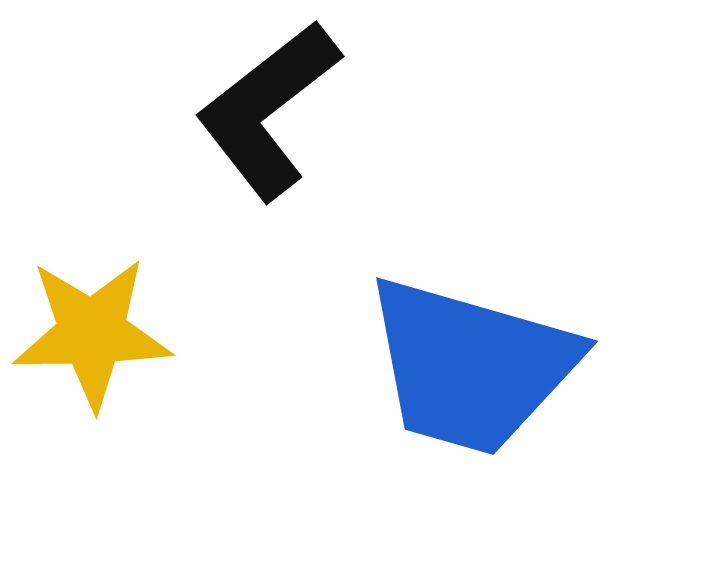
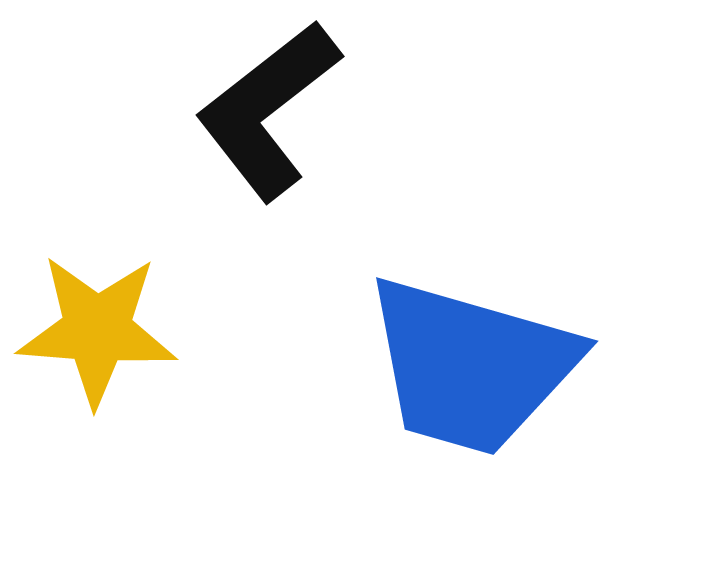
yellow star: moved 5 px right, 3 px up; rotated 5 degrees clockwise
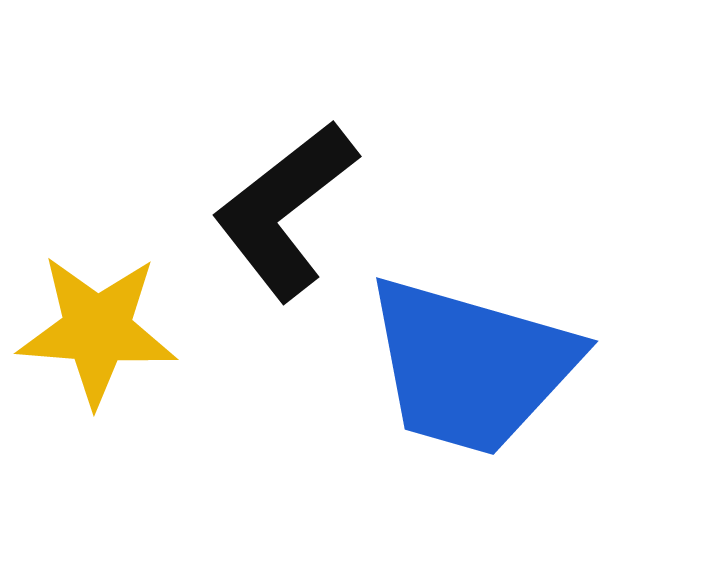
black L-shape: moved 17 px right, 100 px down
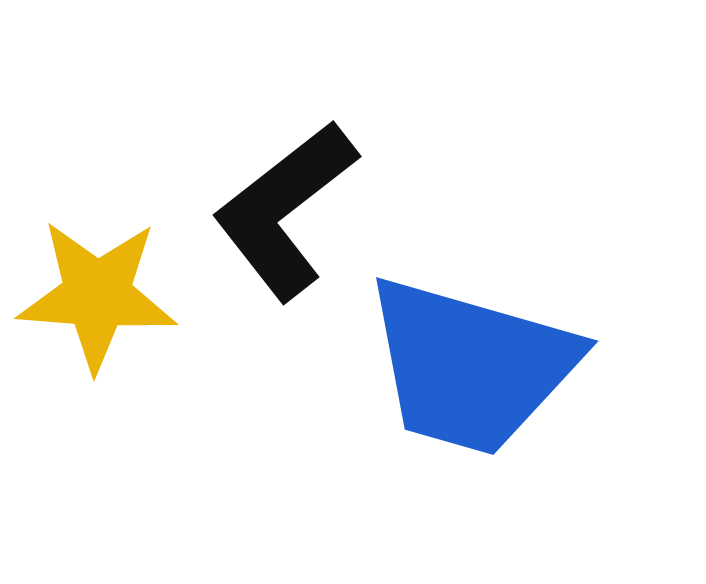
yellow star: moved 35 px up
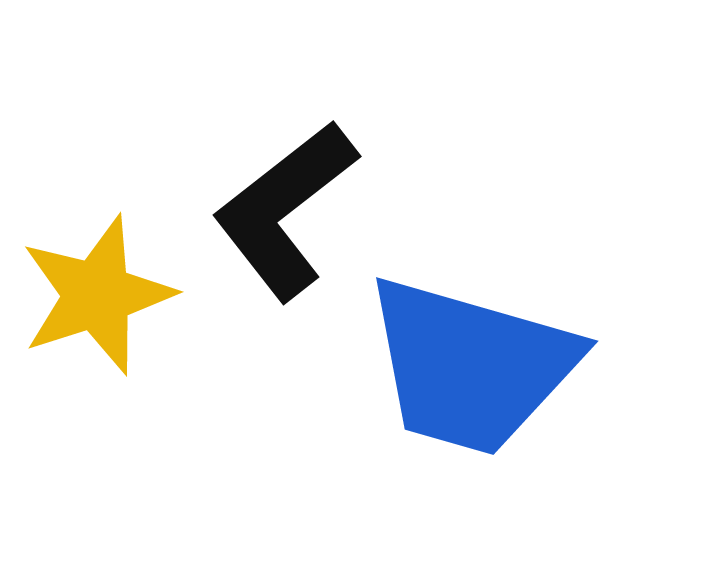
yellow star: rotated 22 degrees counterclockwise
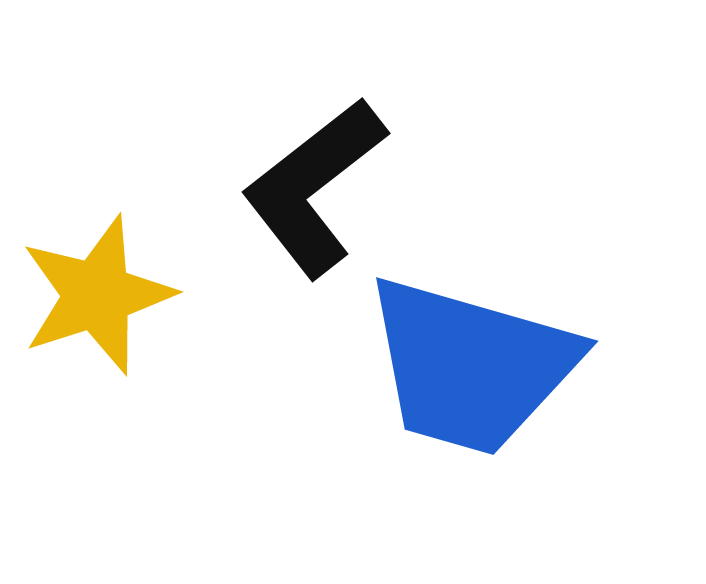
black L-shape: moved 29 px right, 23 px up
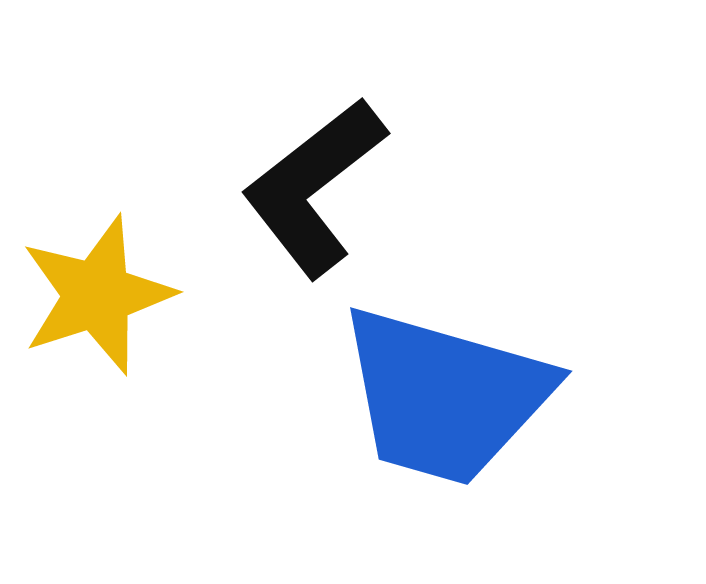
blue trapezoid: moved 26 px left, 30 px down
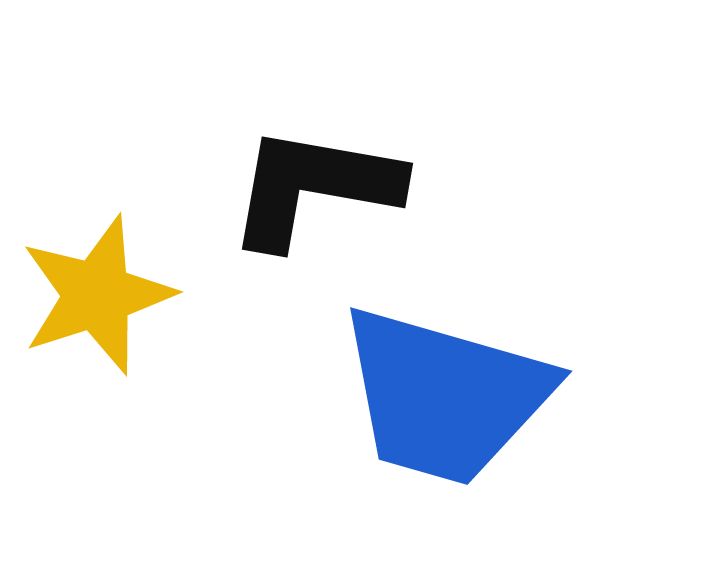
black L-shape: rotated 48 degrees clockwise
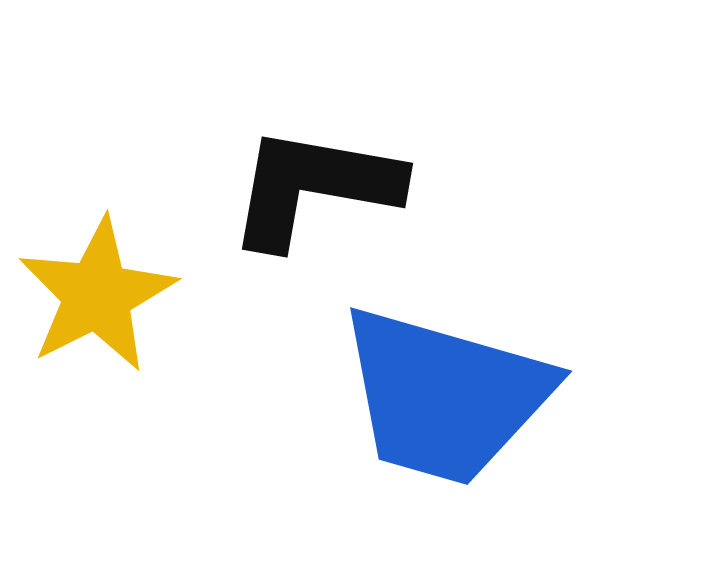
yellow star: rotated 9 degrees counterclockwise
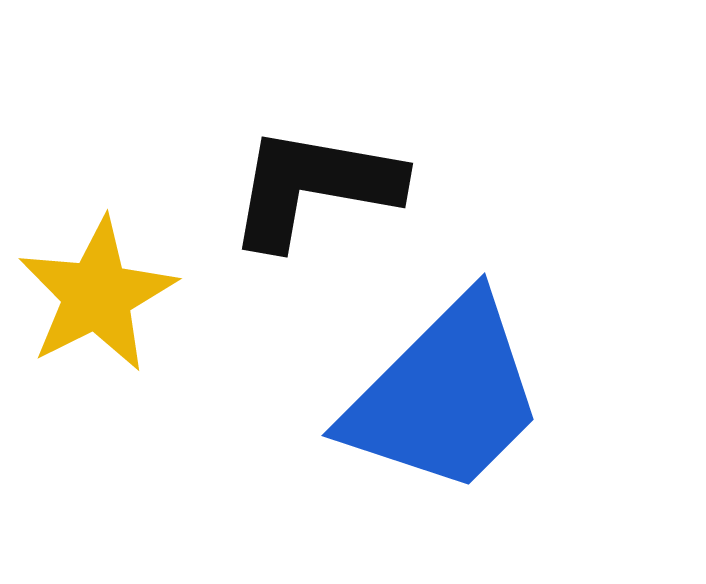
blue trapezoid: rotated 61 degrees counterclockwise
